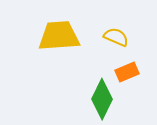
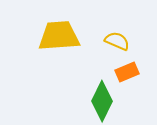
yellow semicircle: moved 1 px right, 4 px down
green diamond: moved 2 px down
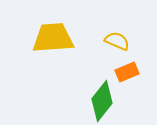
yellow trapezoid: moved 6 px left, 2 px down
green diamond: rotated 12 degrees clockwise
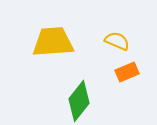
yellow trapezoid: moved 4 px down
green diamond: moved 23 px left
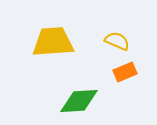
orange rectangle: moved 2 px left
green diamond: rotated 48 degrees clockwise
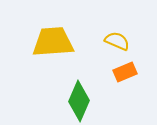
green diamond: rotated 63 degrees counterclockwise
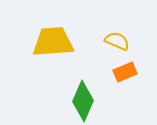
green diamond: moved 4 px right
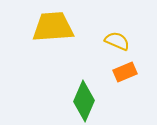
yellow trapezoid: moved 15 px up
green diamond: moved 1 px right
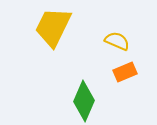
yellow trapezoid: rotated 60 degrees counterclockwise
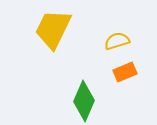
yellow trapezoid: moved 2 px down
yellow semicircle: rotated 40 degrees counterclockwise
